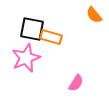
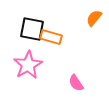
orange semicircle: moved 3 px down; rotated 78 degrees clockwise
pink star: moved 2 px right, 7 px down; rotated 8 degrees counterclockwise
pink semicircle: rotated 114 degrees clockwise
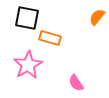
orange semicircle: moved 3 px right, 1 px up
black square: moved 5 px left, 11 px up
orange rectangle: moved 1 px left, 1 px down
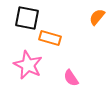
pink star: rotated 16 degrees counterclockwise
pink semicircle: moved 5 px left, 5 px up
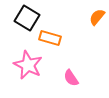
black square: rotated 20 degrees clockwise
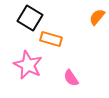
black square: moved 3 px right
orange rectangle: moved 1 px right, 1 px down
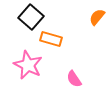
black square: moved 1 px right, 1 px up; rotated 10 degrees clockwise
pink semicircle: moved 3 px right, 1 px down
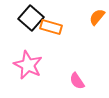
black square: moved 1 px down
orange rectangle: moved 12 px up
pink semicircle: moved 3 px right, 2 px down
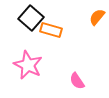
orange rectangle: moved 3 px down
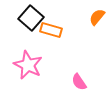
pink semicircle: moved 2 px right, 1 px down
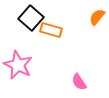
pink star: moved 10 px left
